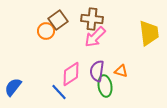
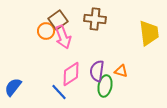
brown cross: moved 3 px right
pink arrow: moved 32 px left; rotated 65 degrees counterclockwise
green ellipse: rotated 20 degrees clockwise
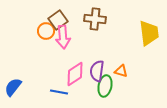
pink arrow: rotated 15 degrees clockwise
pink diamond: moved 4 px right
blue line: rotated 36 degrees counterclockwise
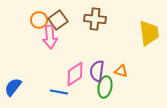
orange circle: moved 7 px left, 11 px up
pink arrow: moved 13 px left
green ellipse: moved 1 px down
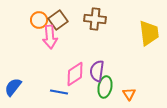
orange triangle: moved 8 px right, 23 px down; rotated 40 degrees clockwise
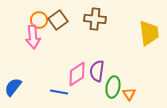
pink arrow: moved 17 px left
pink diamond: moved 2 px right
green ellipse: moved 8 px right
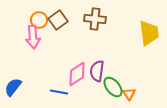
green ellipse: rotated 50 degrees counterclockwise
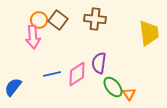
brown square: rotated 18 degrees counterclockwise
purple semicircle: moved 2 px right, 8 px up
blue line: moved 7 px left, 18 px up; rotated 24 degrees counterclockwise
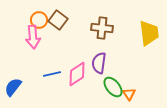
brown cross: moved 7 px right, 9 px down
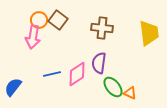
pink arrow: rotated 15 degrees clockwise
orange triangle: moved 1 px right, 1 px up; rotated 32 degrees counterclockwise
